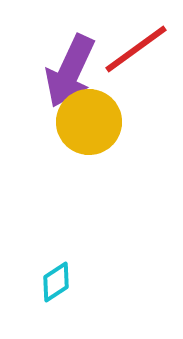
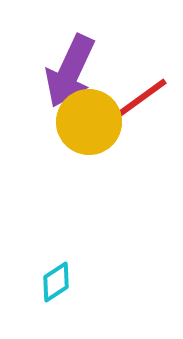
red line: moved 53 px down
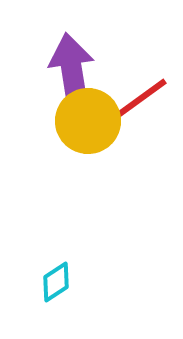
purple arrow: moved 2 px right; rotated 146 degrees clockwise
yellow circle: moved 1 px left, 1 px up
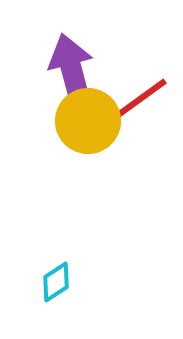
purple arrow: rotated 6 degrees counterclockwise
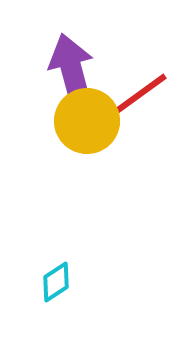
red line: moved 5 px up
yellow circle: moved 1 px left
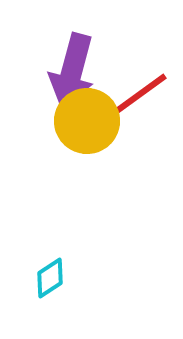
purple arrow: rotated 150 degrees counterclockwise
cyan diamond: moved 6 px left, 4 px up
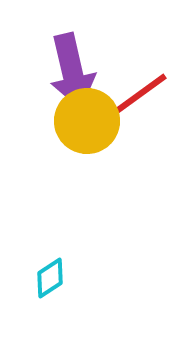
purple arrow: rotated 28 degrees counterclockwise
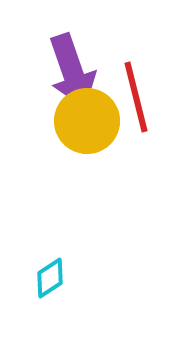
purple arrow: rotated 6 degrees counterclockwise
red line: rotated 68 degrees counterclockwise
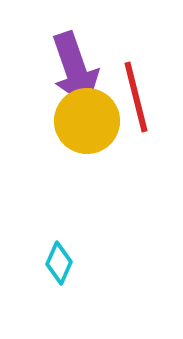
purple arrow: moved 3 px right, 2 px up
cyan diamond: moved 9 px right, 15 px up; rotated 33 degrees counterclockwise
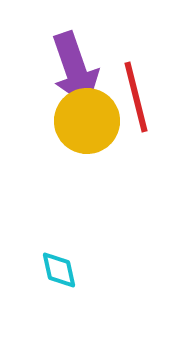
cyan diamond: moved 7 px down; rotated 36 degrees counterclockwise
